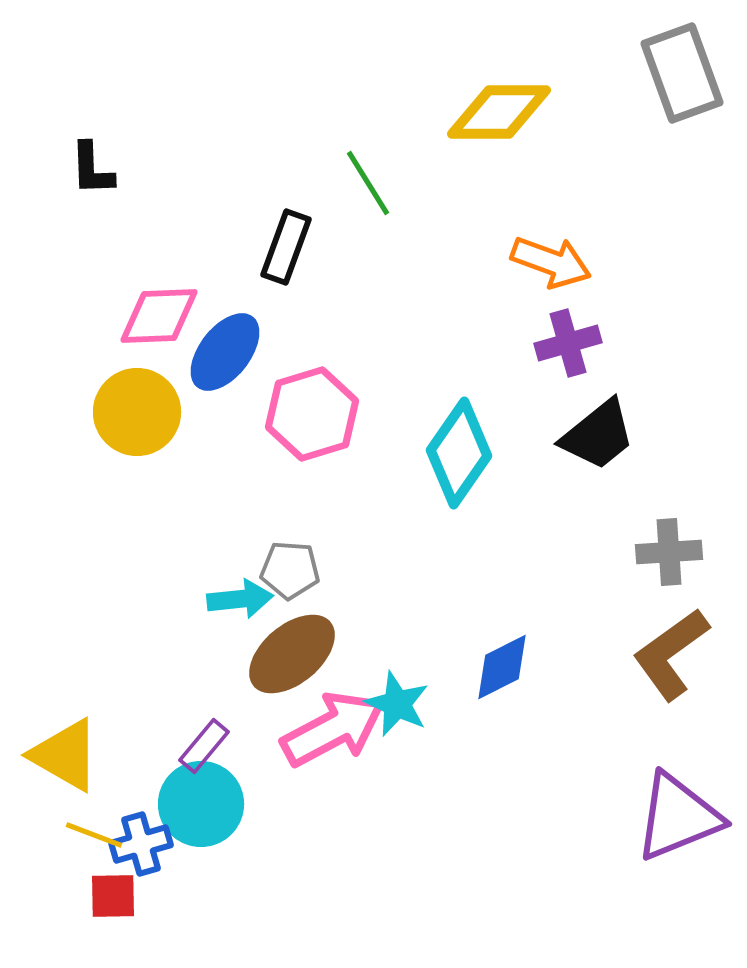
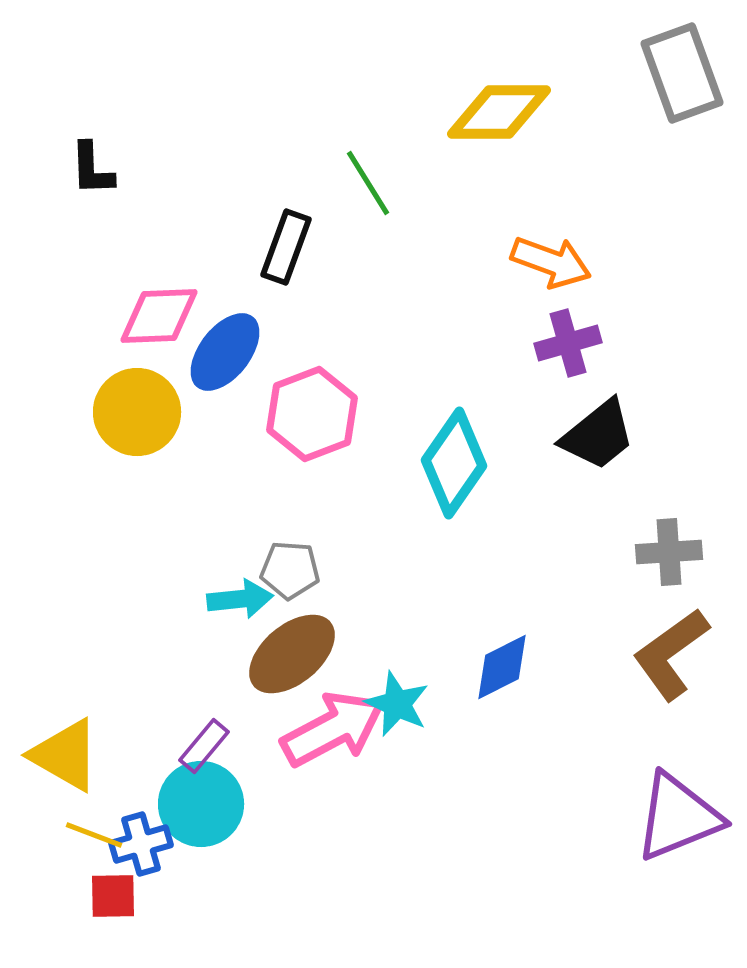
pink hexagon: rotated 4 degrees counterclockwise
cyan diamond: moved 5 px left, 10 px down
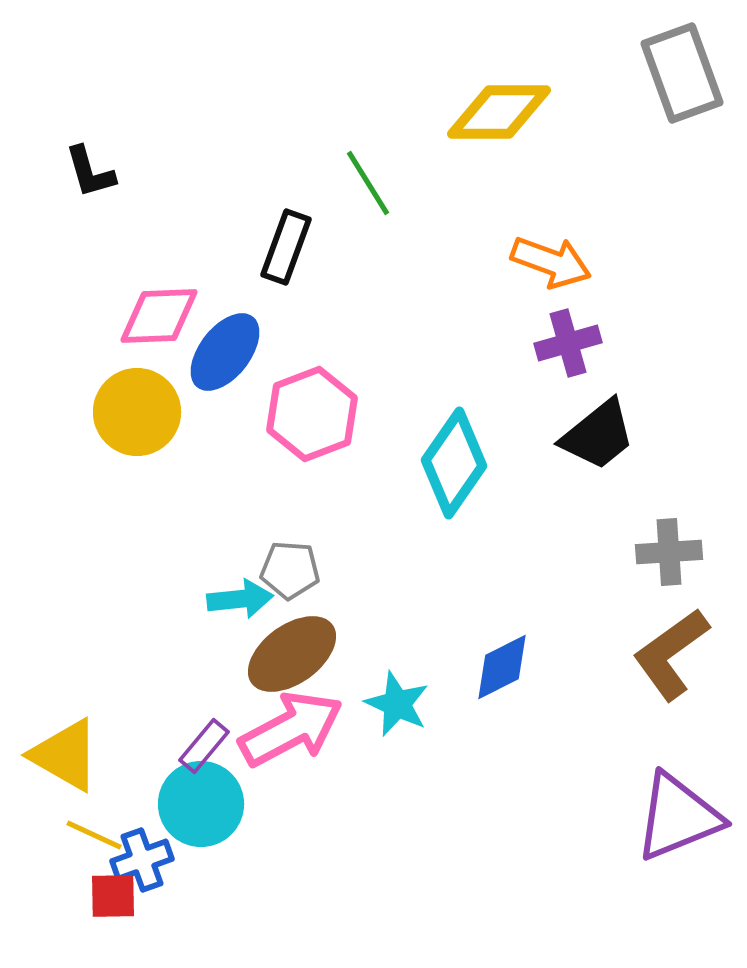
black L-shape: moved 2 px left, 3 px down; rotated 14 degrees counterclockwise
brown ellipse: rotated 4 degrees clockwise
pink arrow: moved 42 px left
yellow line: rotated 4 degrees clockwise
blue cross: moved 1 px right, 16 px down; rotated 4 degrees counterclockwise
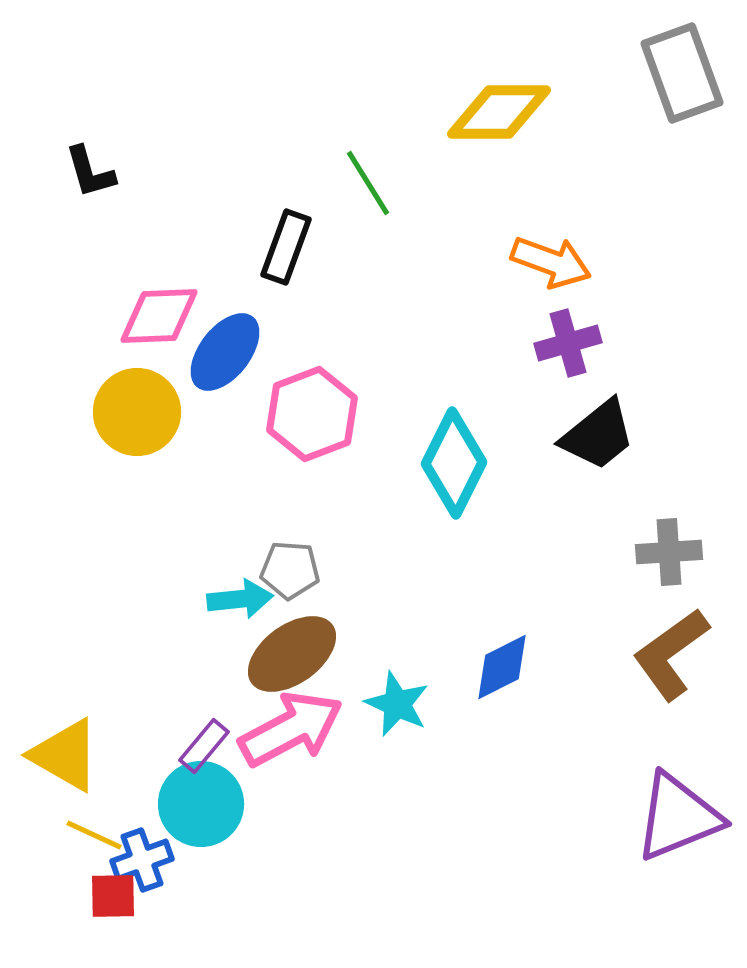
cyan diamond: rotated 8 degrees counterclockwise
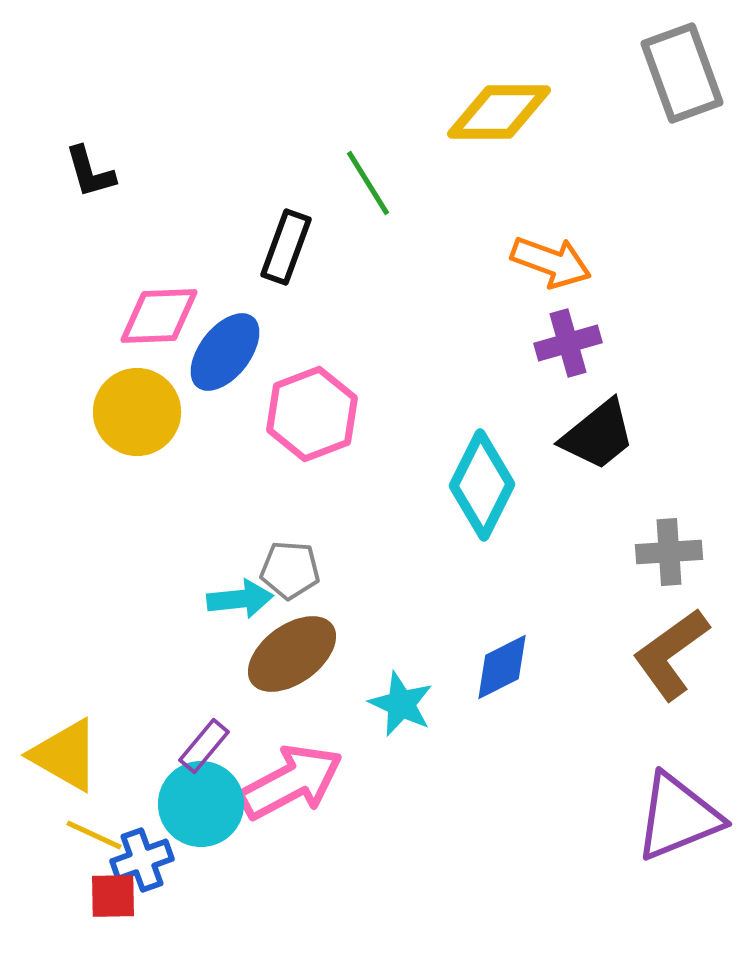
cyan diamond: moved 28 px right, 22 px down
cyan star: moved 4 px right
pink arrow: moved 53 px down
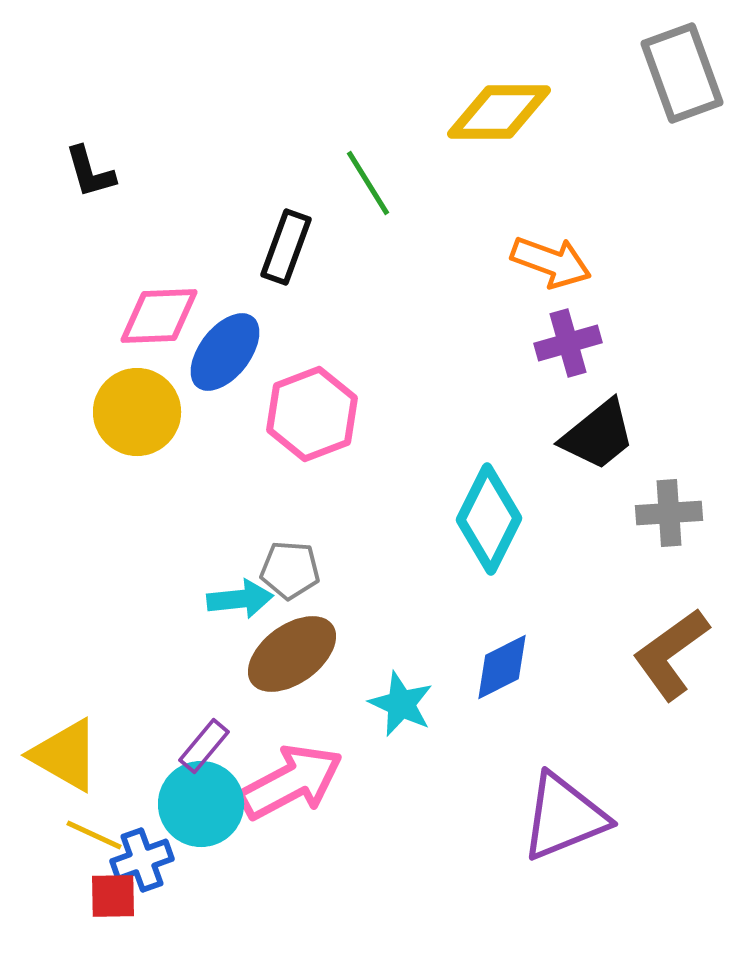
cyan diamond: moved 7 px right, 34 px down
gray cross: moved 39 px up
purple triangle: moved 114 px left
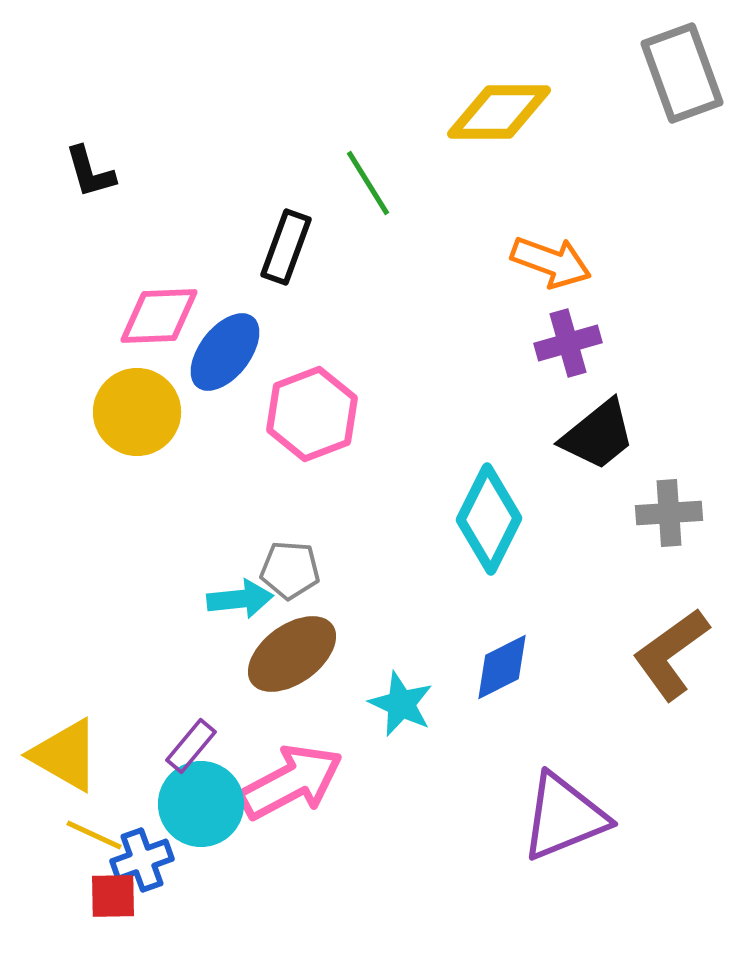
purple rectangle: moved 13 px left
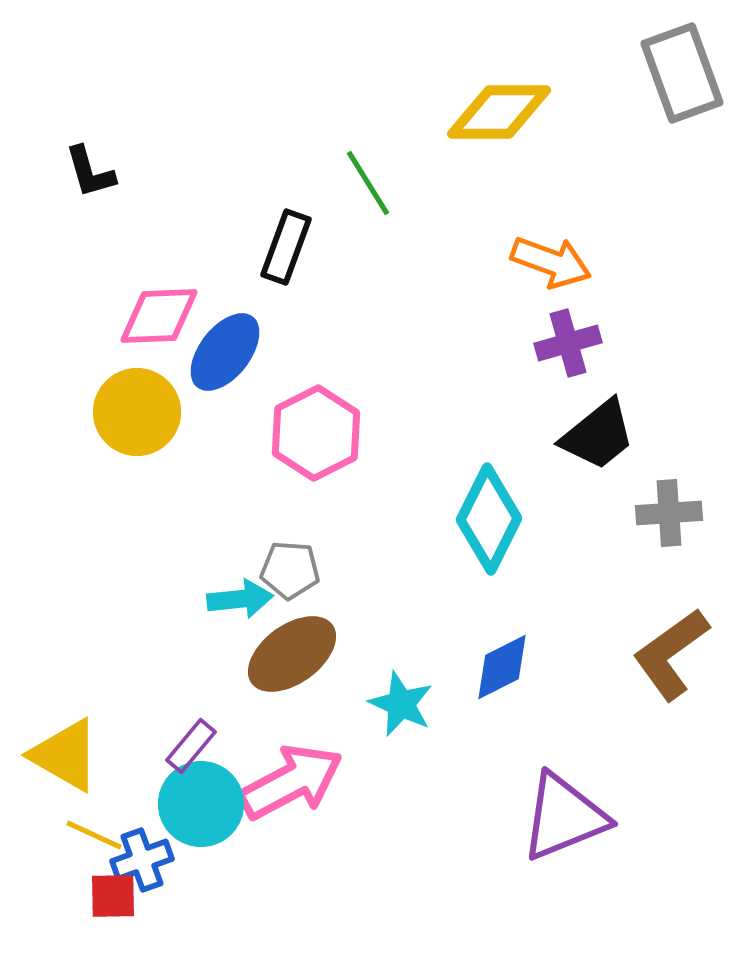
pink hexagon: moved 4 px right, 19 px down; rotated 6 degrees counterclockwise
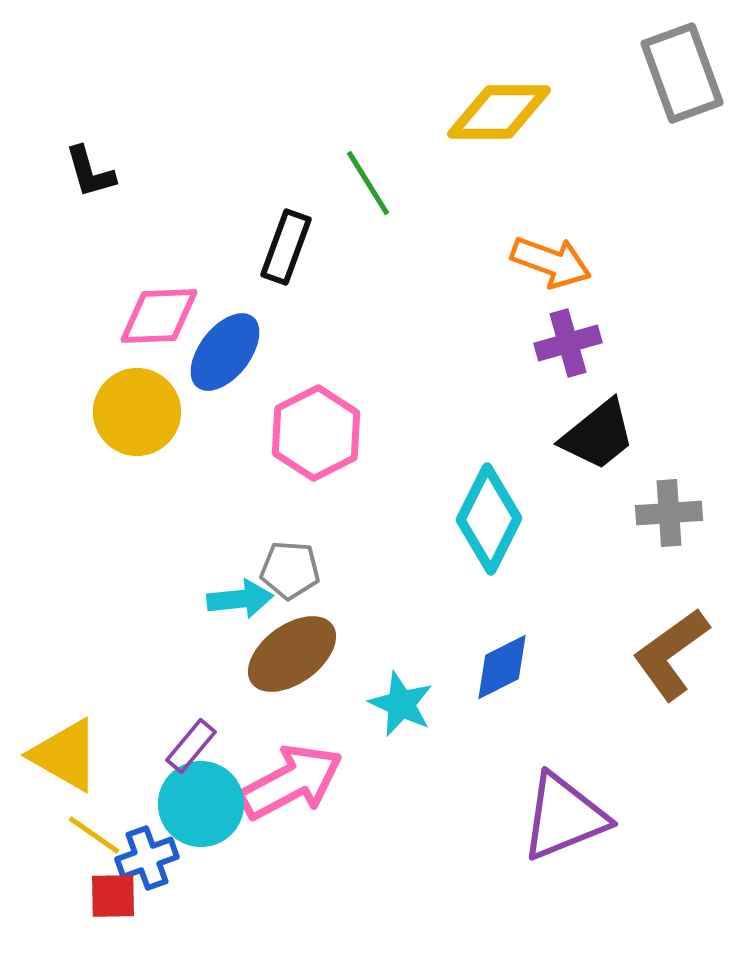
yellow line: rotated 10 degrees clockwise
blue cross: moved 5 px right, 2 px up
